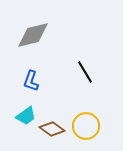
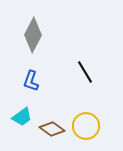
gray diamond: rotated 48 degrees counterclockwise
cyan trapezoid: moved 4 px left, 1 px down
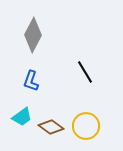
brown diamond: moved 1 px left, 2 px up
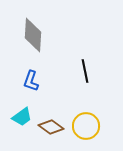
gray diamond: rotated 24 degrees counterclockwise
black line: moved 1 px up; rotated 20 degrees clockwise
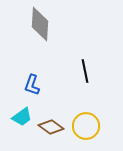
gray diamond: moved 7 px right, 11 px up
blue L-shape: moved 1 px right, 4 px down
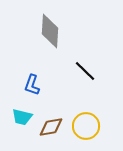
gray diamond: moved 10 px right, 7 px down
black line: rotated 35 degrees counterclockwise
cyan trapezoid: rotated 50 degrees clockwise
brown diamond: rotated 45 degrees counterclockwise
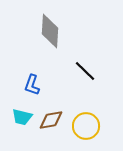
brown diamond: moved 7 px up
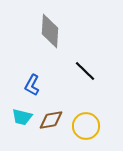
blue L-shape: rotated 10 degrees clockwise
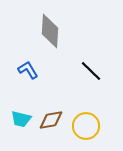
black line: moved 6 px right
blue L-shape: moved 4 px left, 15 px up; rotated 120 degrees clockwise
cyan trapezoid: moved 1 px left, 2 px down
